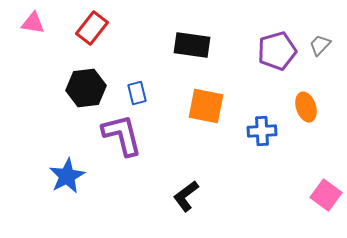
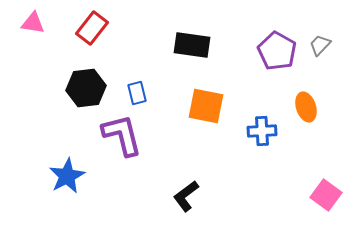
purple pentagon: rotated 27 degrees counterclockwise
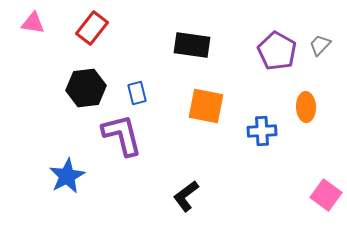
orange ellipse: rotated 16 degrees clockwise
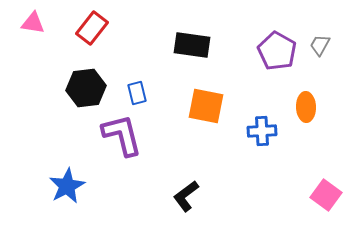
gray trapezoid: rotated 15 degrees counterclockwise
blue star: moved 10 px down
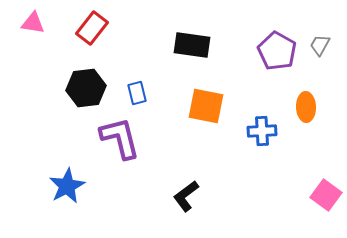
purple L-shape: moved 2 px left, 3 px down
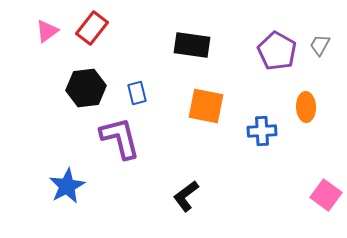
pink triangle: moved 14 px right, 8 px down; rotated 45 degrees counterclockwise
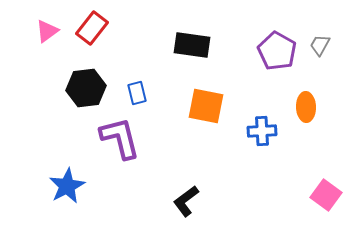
black L-shape: moved 5 px down
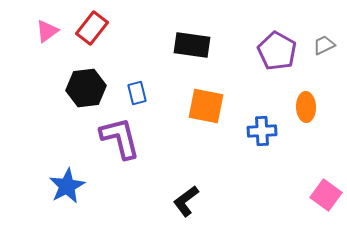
gray trapezoid: moved 4 px right; rotated 35 degrees clockwise
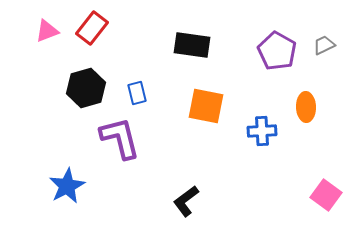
pink triangle: rotated 15 degrees clockwise
black hexagon: rotated 9 degrees counterclockwise
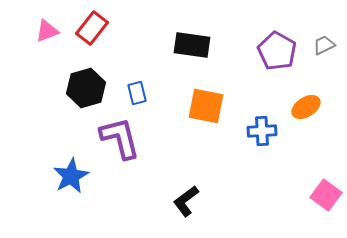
orange ellipse: rotated 60 degrees clockwise
blue star: moved 4 px right, 10 px up
